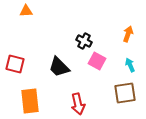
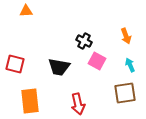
orange arrow: moved 2 px left, 2 px down; rotated 140 degrees clockwise
black trapezoid: rotated 35 degrees counterclockwise
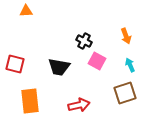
brown square: rotated 10 degrees counterclockwise
red arrow: moved 1 px right, 1 px down; rotated 90 degrees counterclockwise
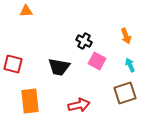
red square: moved 2 px left
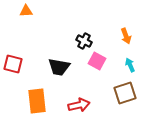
orange rectangle: moved 7 px right
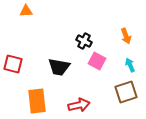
brown square: moved 1 px right, 1 px up
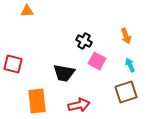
orange triangle: moved 1 px right
black trapezoid: moved 5 px right, 6 px down
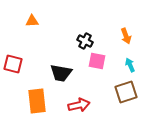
orange triangle: moved 5 px right, 10 px down
black cross: moved 1 px right
pink square: rotated 18 degrees counterclockwise
black trapezoid: moved 3 px left
